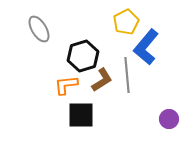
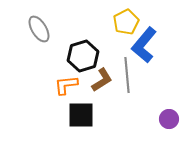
blue L-shape: moved 2 px left, 2 px up
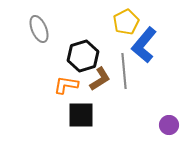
gray ellipse: rotated 8 degrees clockwise
gray line: moved 3 px left, 4 px up
brown L-shape: moved 2 px left, 1 px up
orange L-shape: rotated 15 degrees clockwise
purple circle: moved 6 px down
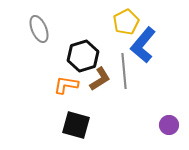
blue L-shape: moved 1 px left
black square: moved 5 px left, 10 px down; rotated 16 degrees clockwise
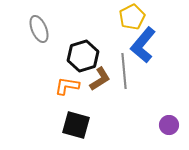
yellow pentagon: moved 6 px right, 5 px up
orange L-shape: moved 1 px right, 1 px down
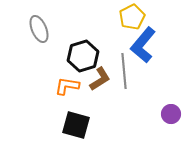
purple circle: moved 2 px right, 11 px up
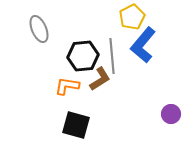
black hexagon: rotated 12 degrees clockwise
gray line: moved 12 px left, 15 px up
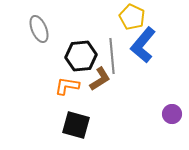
yellow pentagon: rotated 20 degrees counterclockwise
black hexagon: moved 2 px left
purple circle: moved 1 px right
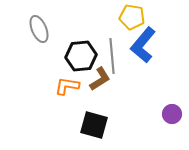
yellow pentagon: rotated 15 degrees counterclockwise
black square: moved 18 px right
